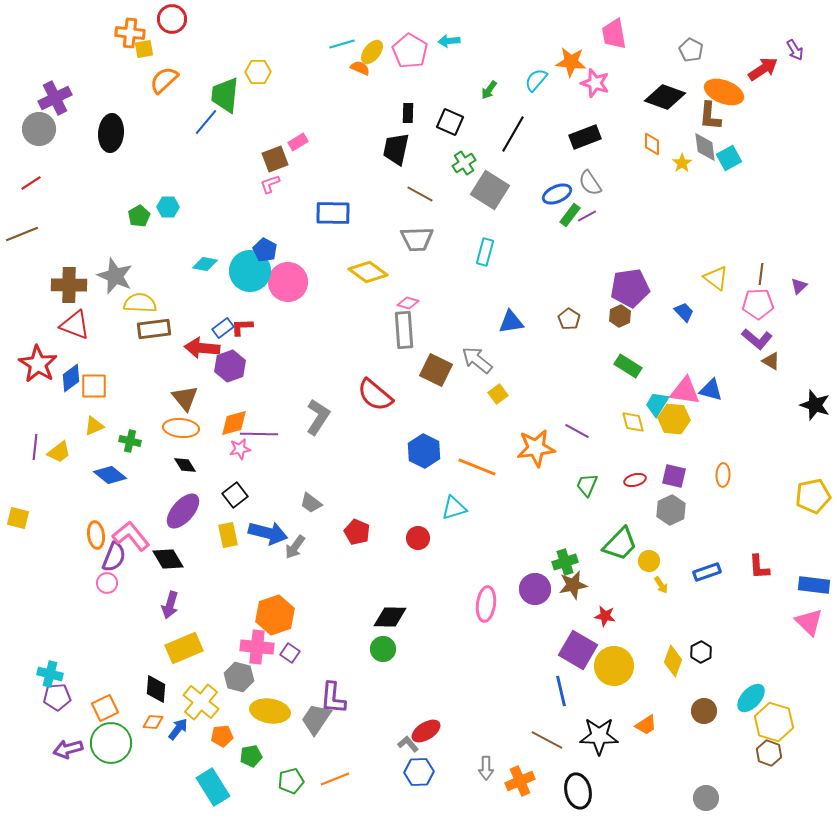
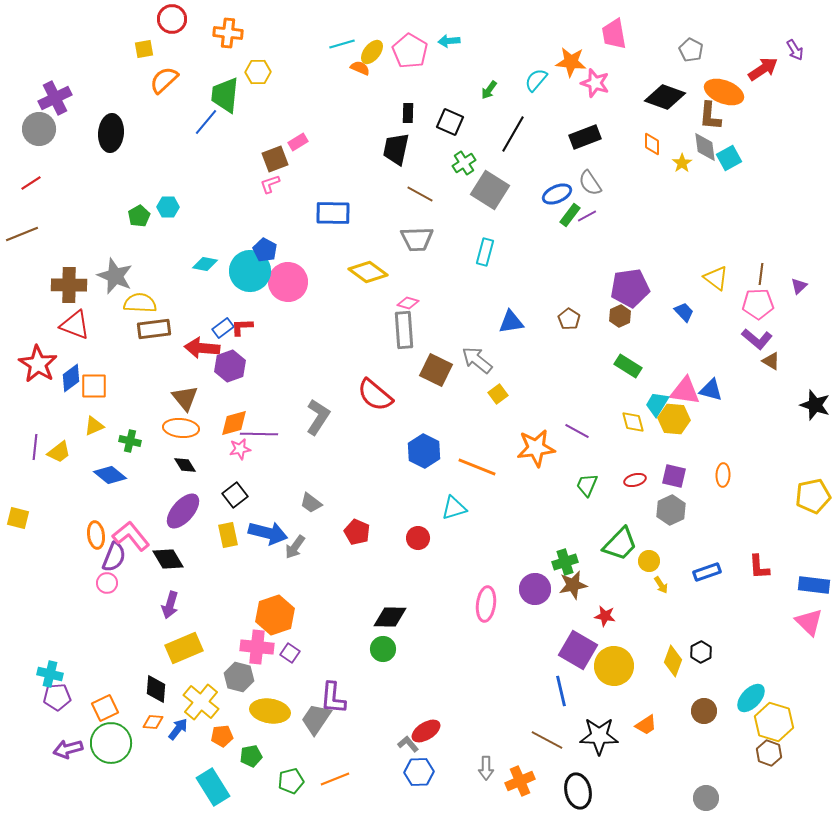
orange cross at (130, 33): moved 98 px right
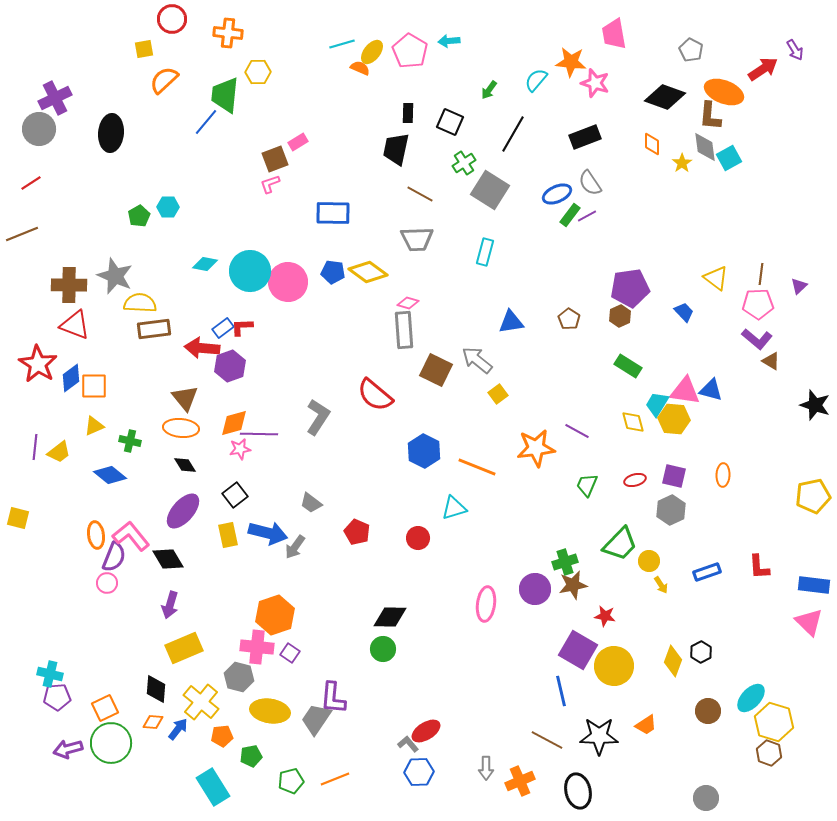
blue pentagon at (265, 250): moved 68 px right, 22 px down; rotated 20 degrees counterclockwise
brown circle at (704, 711): moved 4 px right
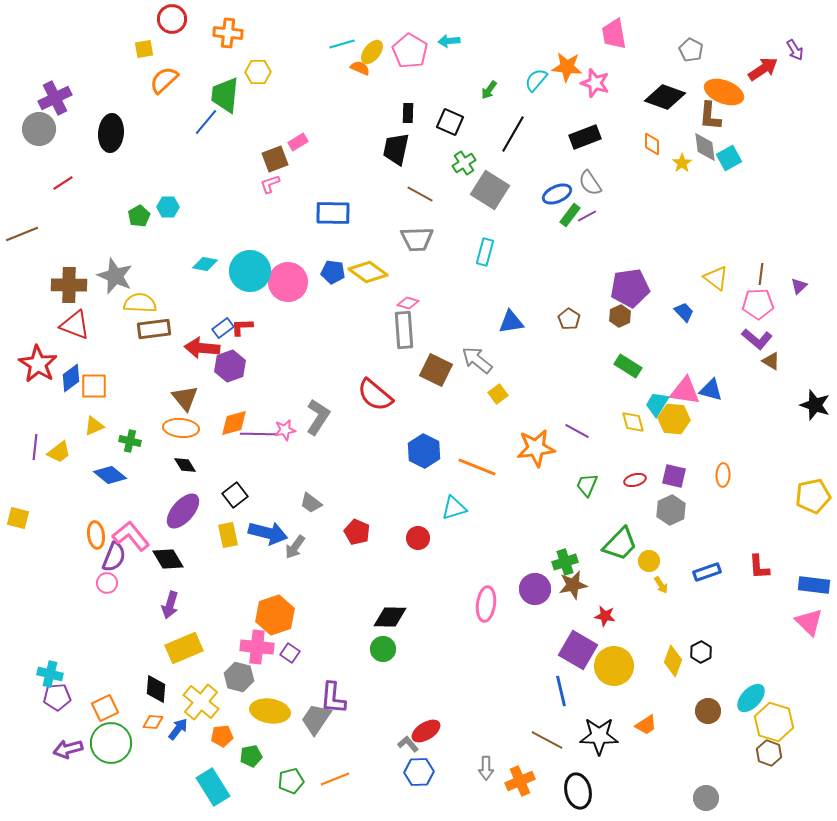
orange star at (571, 62): moved 4 px left, 5 px down
red line at (31, 183): moved 32 px right
pink star at (240, 449): moved 45 px right, 19 px up
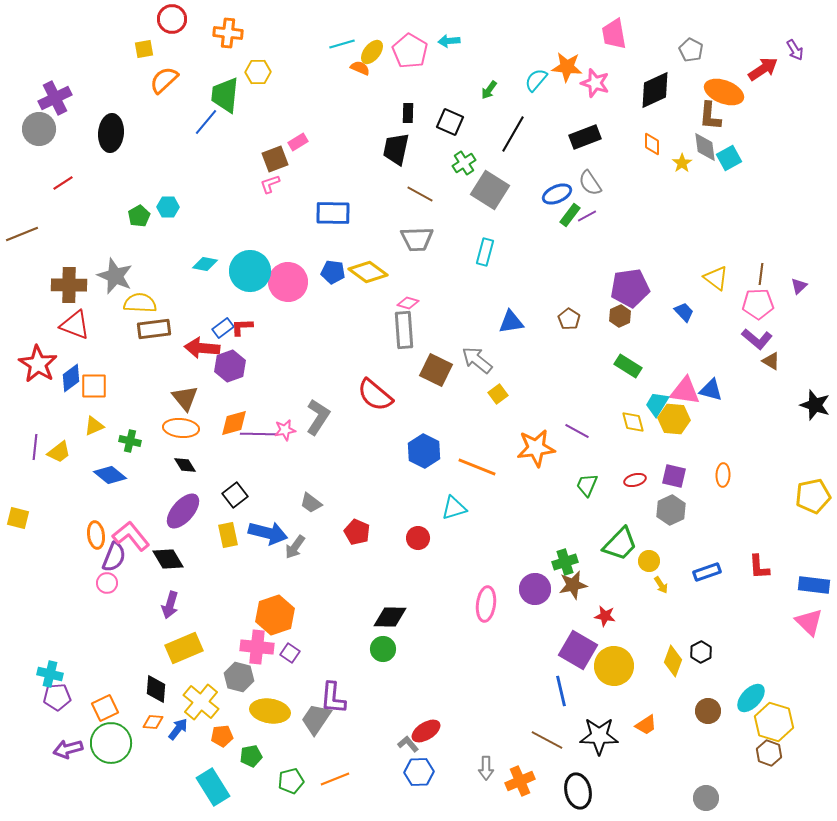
black diamond at (665, 97): moved 10 px left, 7 px up; rotated 45 degrees counterclockwise
